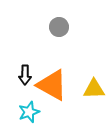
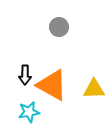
cyan star: rotated 10 degrees clockwise
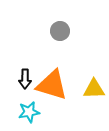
gray circle: moved 1 px right, 4 px down
black arrow: moved 4 px down
orange triangle: rotated 12 degrees counterclockwise
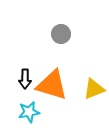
gray circle: moved 1 px right, 3 px down
yellow triangle: rotated 20 degrees counterclockwise
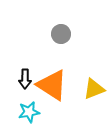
orange triangle: rotated 16 degrees clockwise
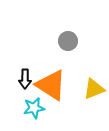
gray circle: moved 7 px right, 7 px down
orange triangle: moved 1 px left
cyan star: moved 5 px right, 4 px up
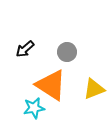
gray circle: moved 1 px left, 11 px down
black arrow: moved 30 px up; rotated 48 degrees clockwise
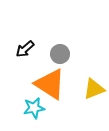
gray circle: moved 7 px left, 2 px down
orange triangle: moved 1 px left, 1 px up
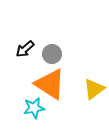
gray circle: moved 8 px left
yellow triangle: rotated 15 degrees counterclockwise
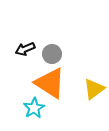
black arrow: rotated 18 degrees clockwise
orange triangle: moved 1 px up
cyan star: rotated 20 degrees counterclockwise
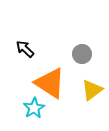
black arrow: rotated 66 degrees clockwise
gray circle: moved 30 px right
yellow triangle: moved 2 px left, 1 px down
